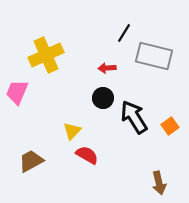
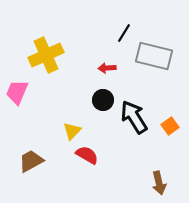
black circle: moved 2 px down
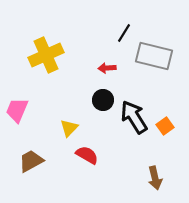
pink trapezoid: moved 18 px down
orange square: moved 5 px left
yellow triangle: moved 3 px left, 3 px up
brown arrow: moved 4 px left, 5 px up
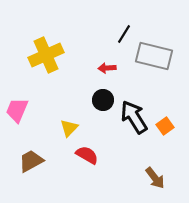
black line: moved 1 px down
brown arrow: rotated 25 degrees counterclockwise
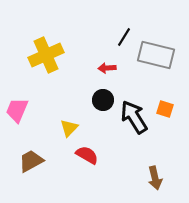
black line: moved 3 px down
gray rectangle: moved 2 px right, 1 px up
orange square: moved 17 px up; rotated 36 degrees counterclockwise
brown arrow: rotated 25 degrees clockwise
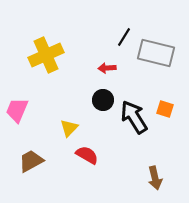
gray rectangle: moved 2 px up
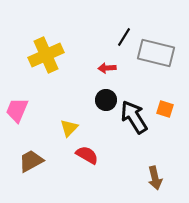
black circle: moved 3 px right
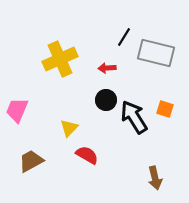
yellow cross: moved 14 px right, 4 px down
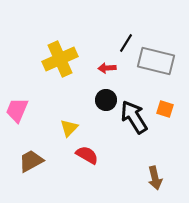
black line: moved 2 px right, 6 px down
gray rectangle: moved 8 px down
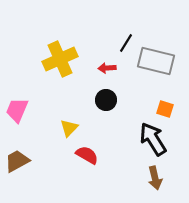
black arrow: moved 19 px right, 22 px down
brown trapezoid: moved 14 px left
